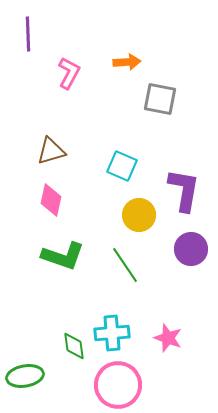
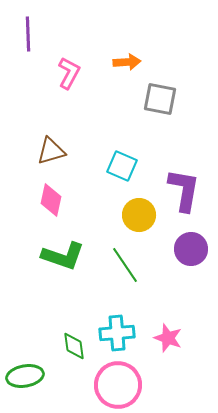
cyan cross: moved 5 px right
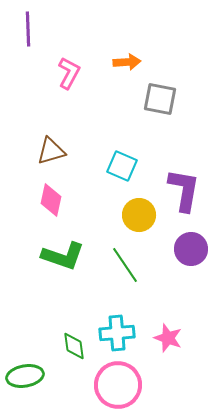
purple line: moved 5 px up
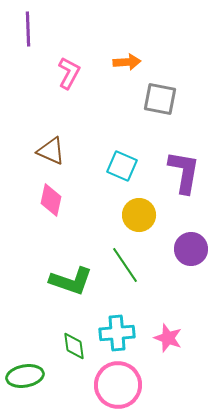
brown triangle: rotated 40 degrees clockwise
purple L-shape: moved 18 px up
green L-shape: moved 8 px right, 25 px down
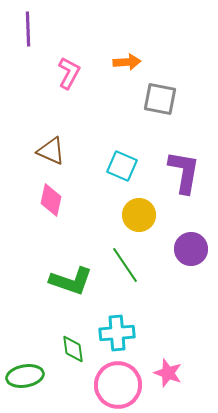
pink star: moved 35 px down
green diamond: moved 1 px left, 3 px down
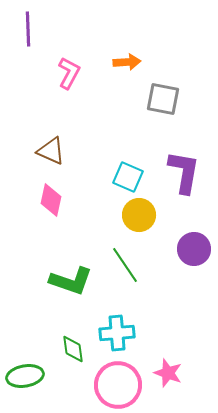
gray square: moved 3 px right
cyan square: moved 6 px right, 11 px down
purple circle: moved 3 px right
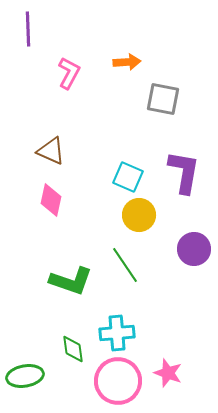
pink circle: moved 4 px up
